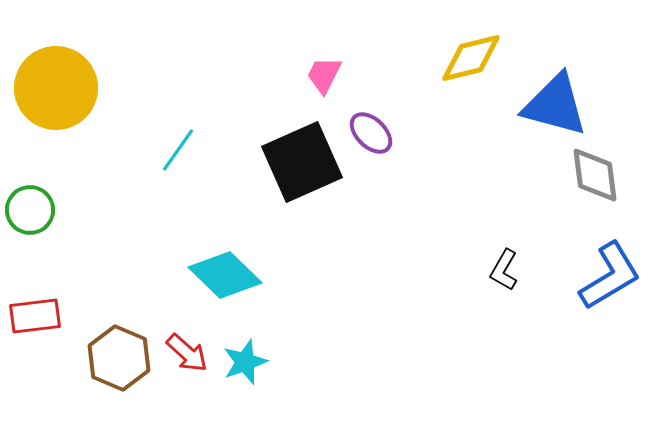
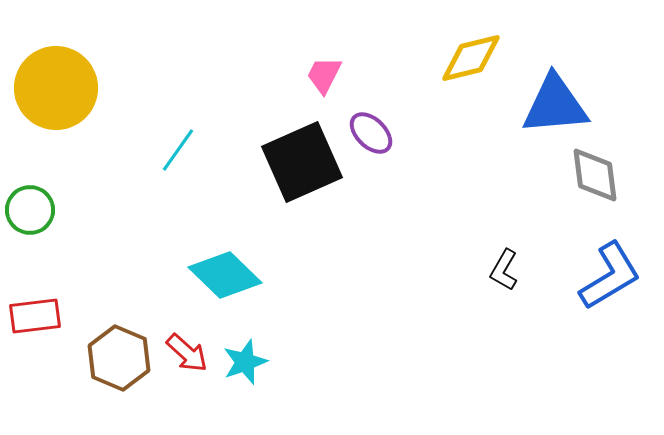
blue triangle: rotated 20 degrees counterclockwise
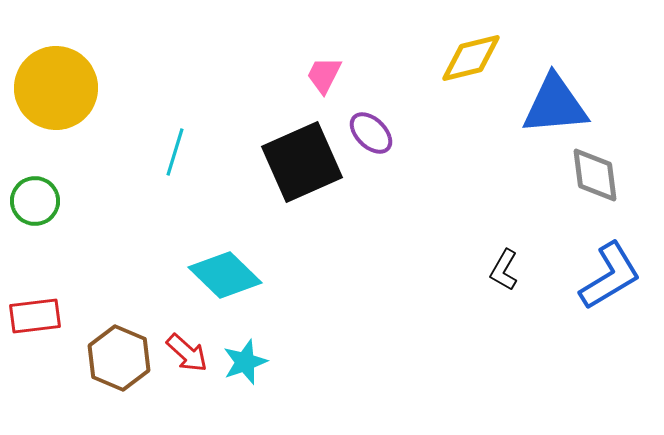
cyan line: moved 3 px left, 2 px down; rotated 18 degrees counterclockwise
green circle: moved 5 px right, 9 px up
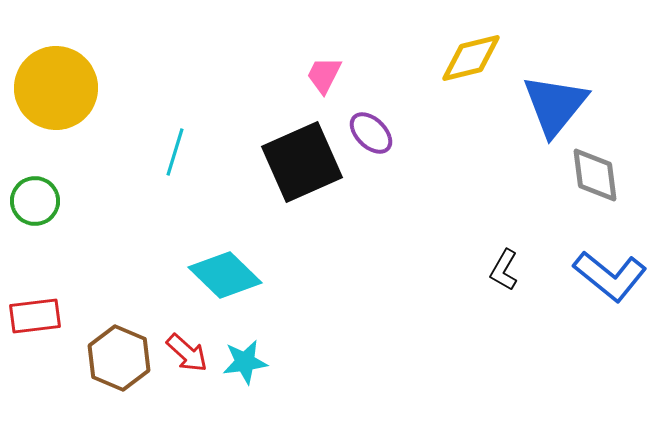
blue triangle: rotated 46 degrees counterclockwise
blue L-shape: rotated 70 degrees clockwise
cyan star: rotated 12 degrees clockwise
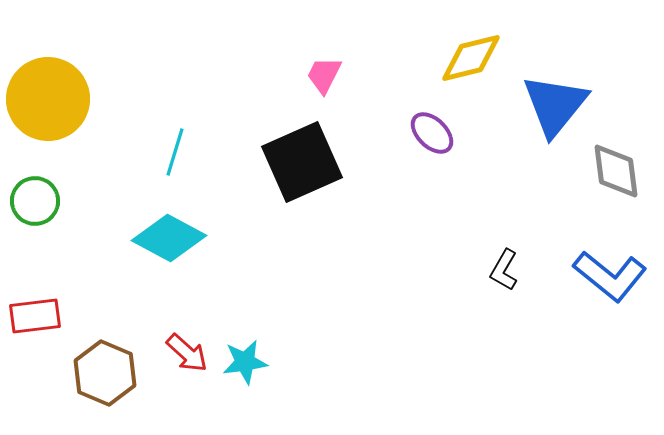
yellow circle: moved 8 px left, 11 px down
purple ellipse: moved 61 px right
gray diamond: moved 21 px right, 4 px up
cyan diamond: moved 56 px left, 37 px up; rotated 16 degrees counterclockwise
brown hexagon: moved 14 px left, 15 px down
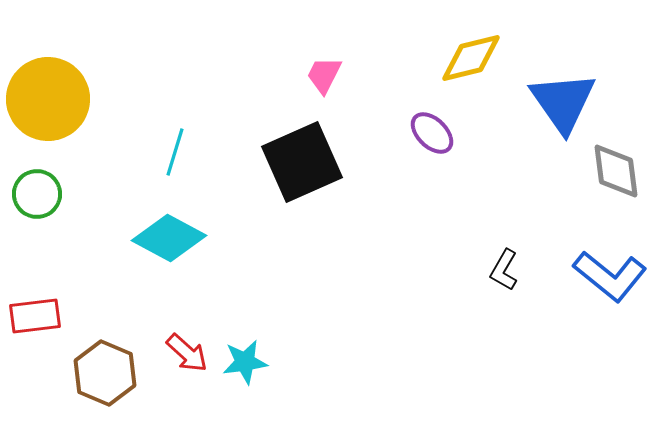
blue triangle: moved 8 px right, 3 px up; rotated 14 degrees counterclockwise
green circle: moved 2 px right, 7 px up
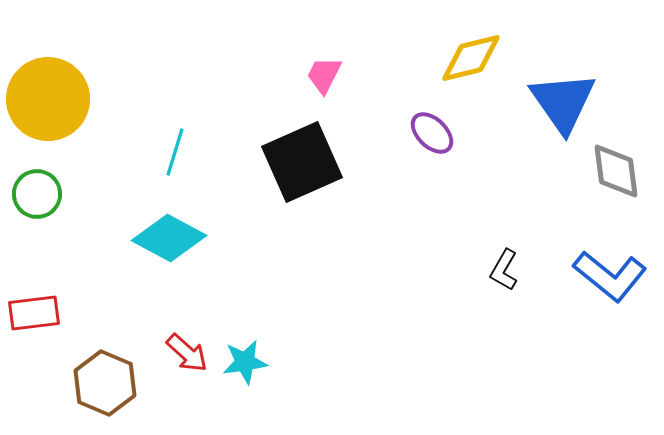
red rectangle: moved 1 px left, 3 px up
brown hexagon: moved 10 px down
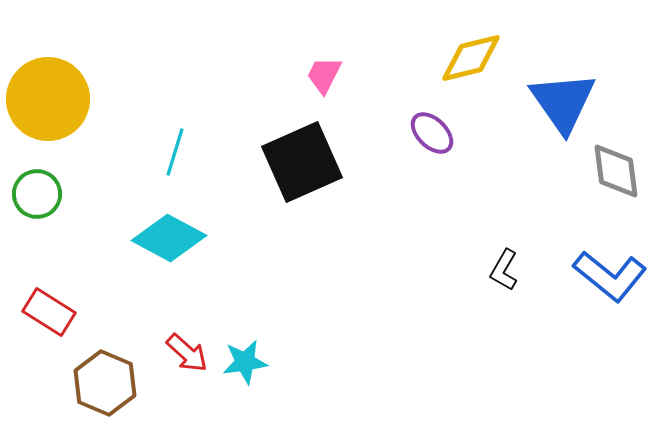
red rectangle: moved 15 px right, 1 px up; rotated 39 degrees clockwise
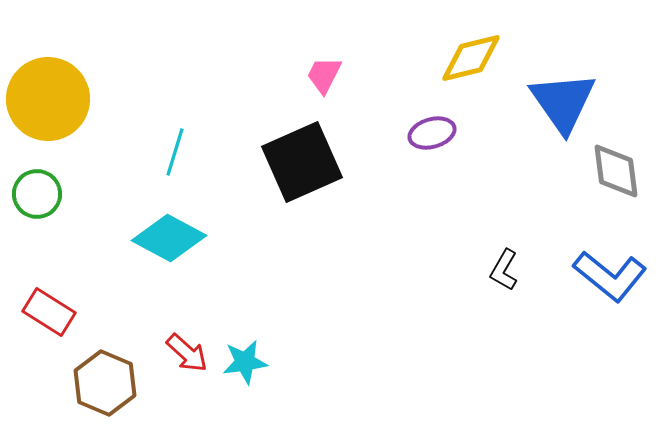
purple ellipse: rotated 60 degrees counterclockwise
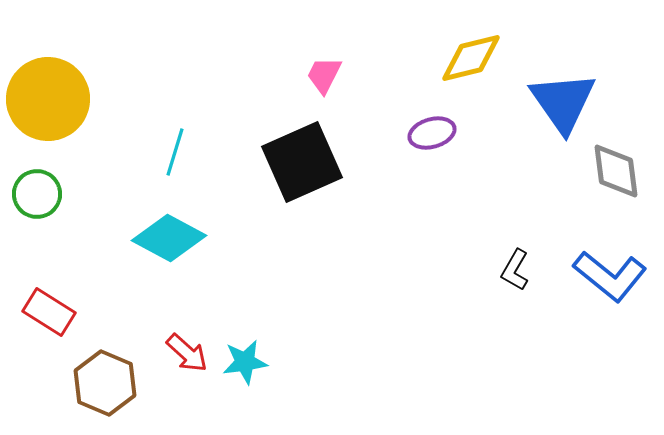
black L-shape: moved 11 px right
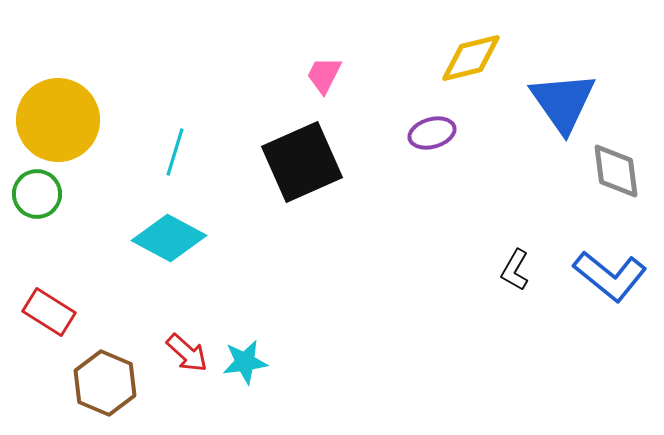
yellow circle: moved 10 px right, 21 px down
